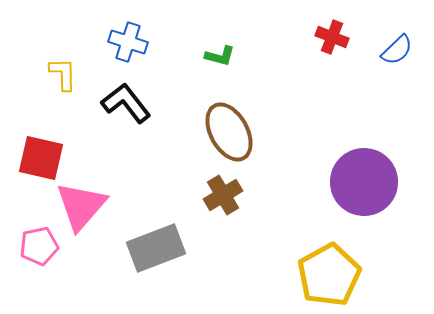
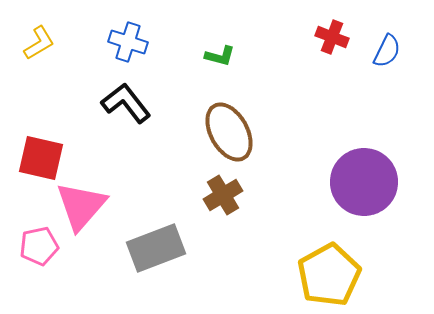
blue semicircle: moved 10 px left, 1 px down; rotated 20 degrees counterclockwise
yellow L-shape: moved 24 px left, 31 px up; rotated 60 degrees clockwise
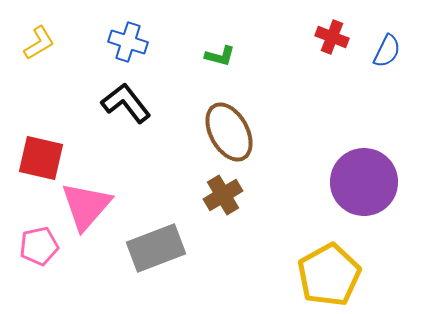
pink triangle: moved 5 px right
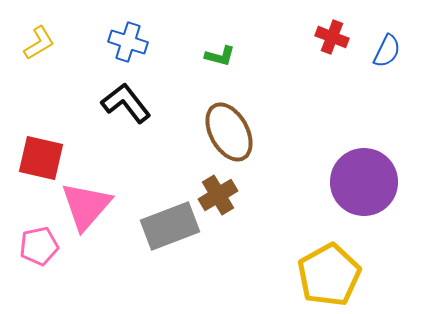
brown cross: moved 5 px left
gray rectangle: moved 14 px right, 22 px up
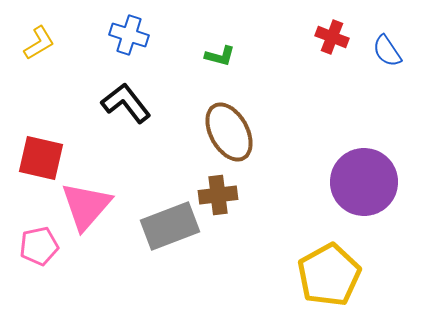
blue cross: moved 1 px right, 7 px up
blue semicircle: rotated 120 degrees clockwise
brown cross: rotated 24 degrees clockwise
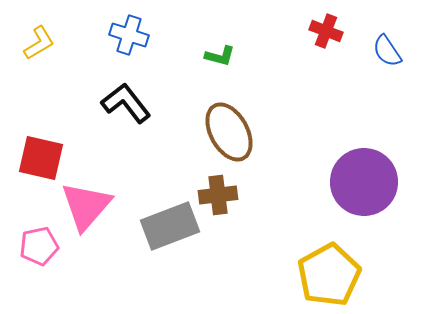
red cross: moved 6 px left, 6 px up
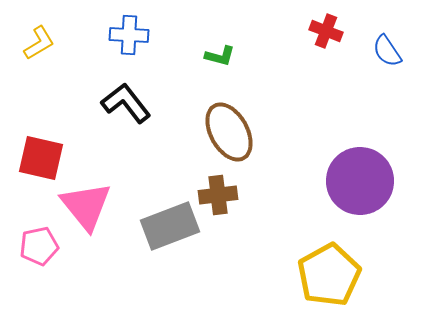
blue cross: rotated 15 degrees counterclockwise
purple circle: moved 4 px left, 1 px up
pink triangle: rotated 20 degrees counterclockwise
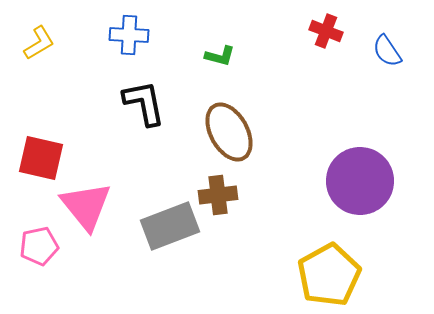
black L-shape: moved 18 px right; rotated 27 degrees clockwise
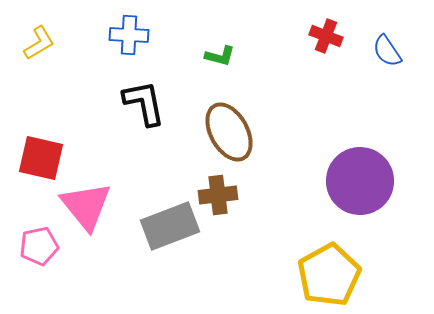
red cross: moved 5 px down
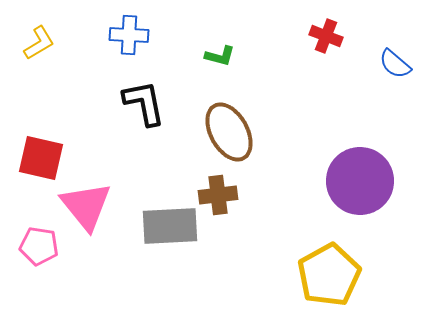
blue semicircle: moved 8 px right, 13 px down; rotated 16 degrees counterclockwise
gray rectangle: rotated 18 degrees clockwise
pink pentagon: rotated 21 degrees clockwise
